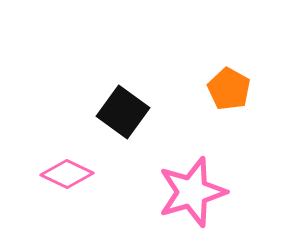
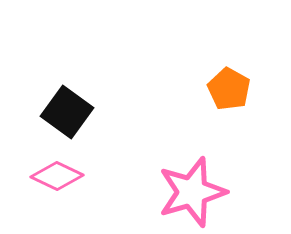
black square: moved 56 px left
pink diamond: moved 10 px left, 2 px down
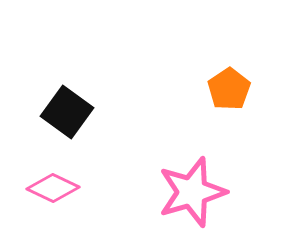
orange pentagon: rotated 9 degrees clockwise
pink diamond: moved 4 px left, 12 px down
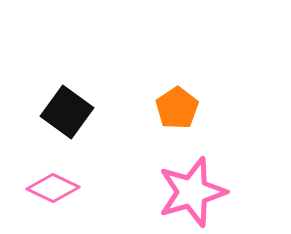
orange pentagon: moved 52 px left, 19 px down
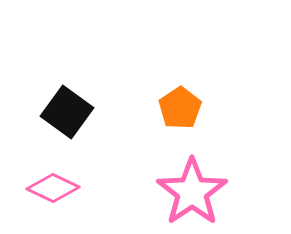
orange pentagon: moved 3 px right
pink star: rotated 18 degrees counterclockwise
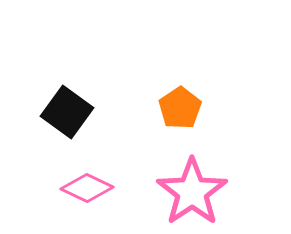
pink diamond: moved 34 px right
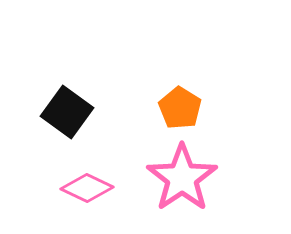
orange pentagon: rotated 6 degrees counterclockwise
pink star: moved 10 px left, 14 px up
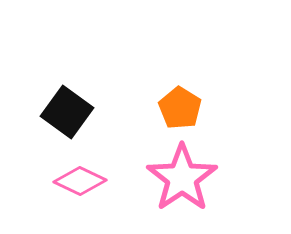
pink diamond: moved 7 px left, 7 px up
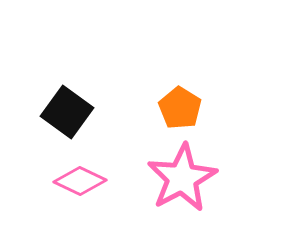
pink star: rotated 6 degrees clockwise
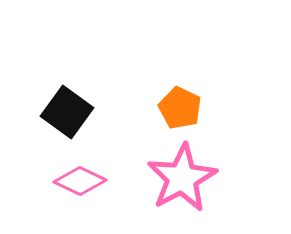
orange pentagon: rotated 6 degrees counterclockwise
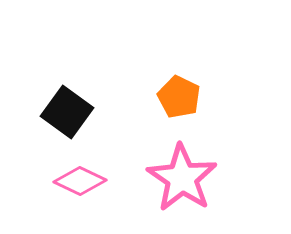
orange pentagon: moved 1 px left, 11 px up
pink star: rotated 10 degrees counterclockwise
